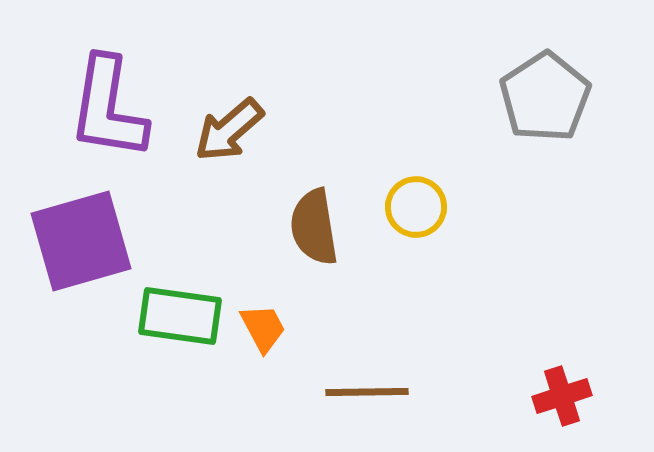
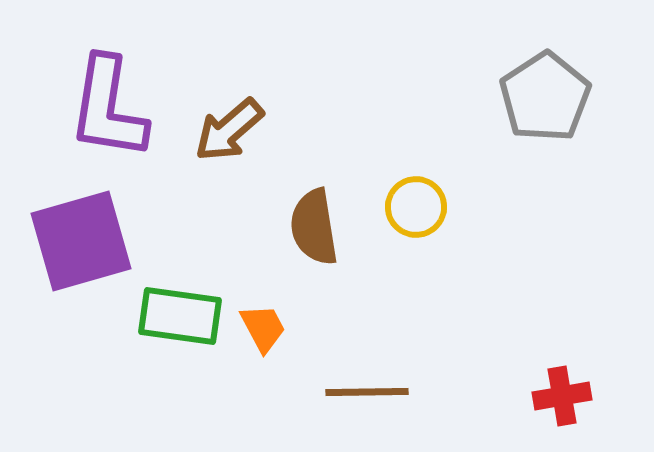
red cross: rotated 8 degrees clockwise
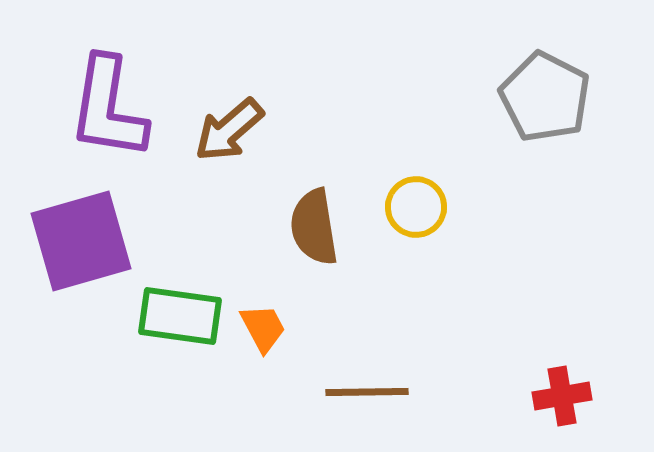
gray pentagon: rotated 12 degrees counterclockwise
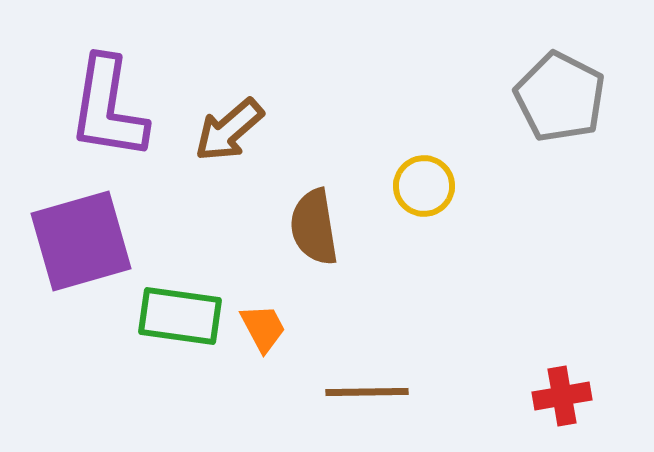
gray pentagon: moved 15 px right
yellow circle: moved 8 px right, 21 px up
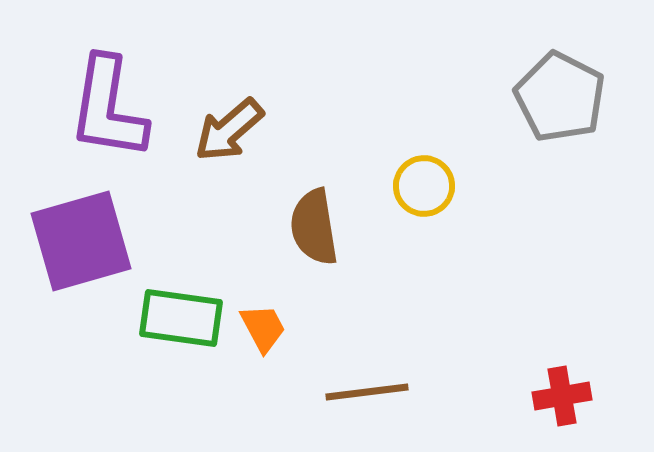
green rectangle: moved 1 px right, 2 px down
brown line: rotated 6 degrees counterclockwise
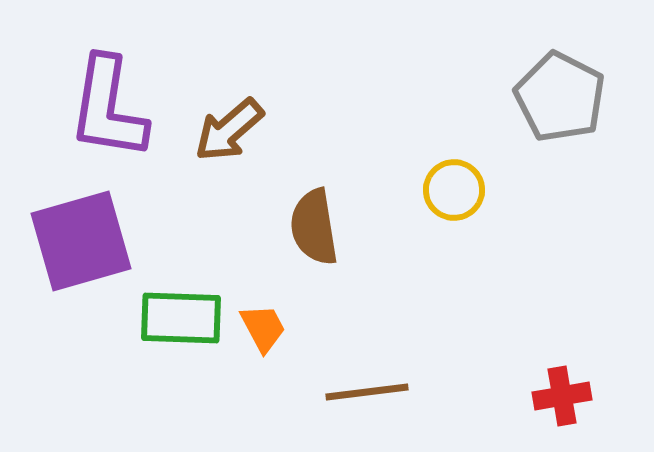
yellow circle: moved 30 px right, 4 px down
green rectangle: rotated 6 degrees counterclockwise
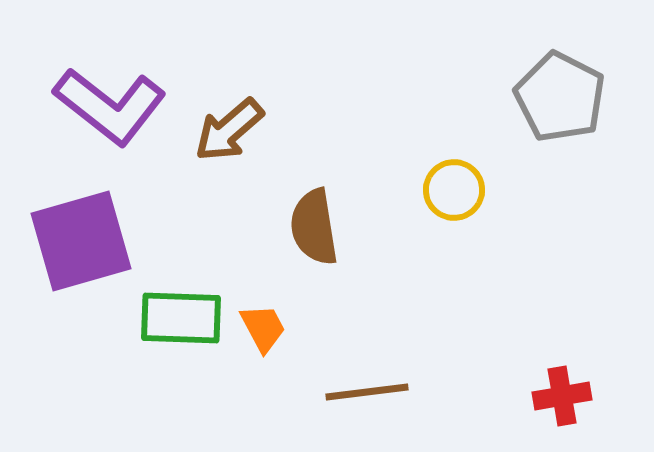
purple L-shape: moved 2 px right, 2 px up; rotated 61 degrees counterclockwise
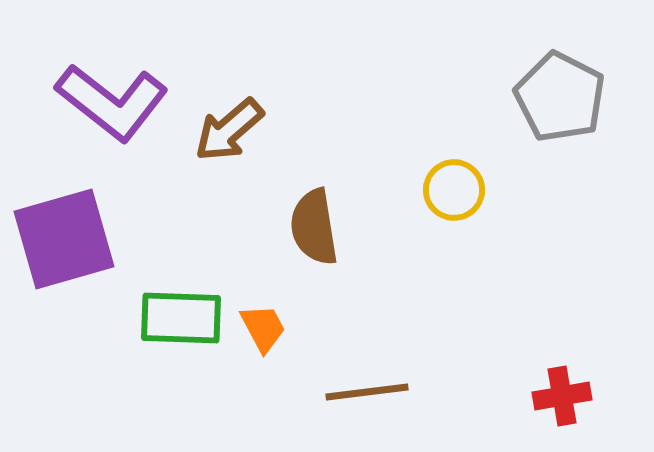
purple L-shape: moved 2 px right, 4 px up
purple square: moved 17 px left, 2 px up
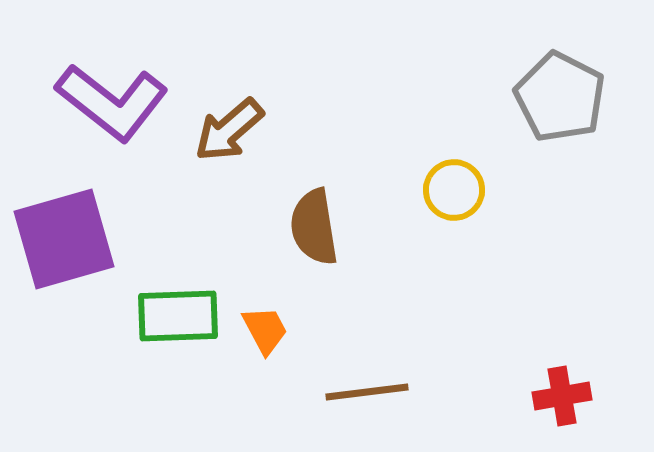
green rectangle: moved 3 px left, 2 px up; rotated 4 degrees counterclockwise
orange trapezoid: moved 2 px right, 2 px down
